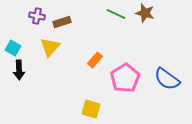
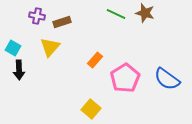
yellow square: rotated 24 degrees clockwise
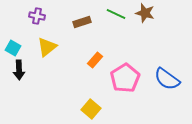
brown rectangle: moved 20 px right
yellow triangle: moved 3 px left; rotated 10 degrees clockwise
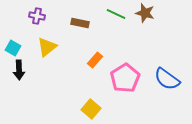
brown rectangle: moved 2 px left, 1 px down; rotated 30 degrees clockwise
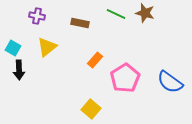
blue semicircle: moved 3 px right, 3 px down
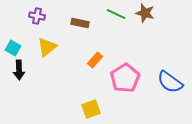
yellow square: rotated 30 degrees clockwise
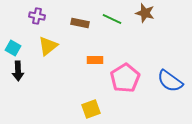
green line: moved 4 px left, 5 px down
yellow triangle: moved 1 px right, 1 px up
orange rectangle: rotated 49 degrees clockwise
black arrow: moved 1 px left, 1 px down
blue semicircle: moved 1 px up
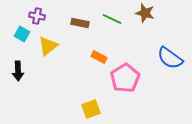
cyan square: moved 9 px right, 14 px up
orange rectangle: moved 4 px right, 3 px up; rotated 28 degrees clockwise
blue semicircle: moved 23 px up
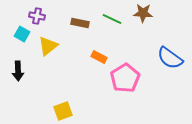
brown star: moved 2 px left; rotated 12 degrees counterclockwise
yellow square: moved 28 px left, 2 px down
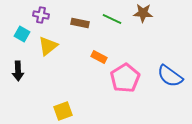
purple cross: moved 4 px right, 1 px up
blue semicircle: moved 18 px down
